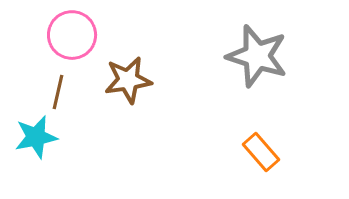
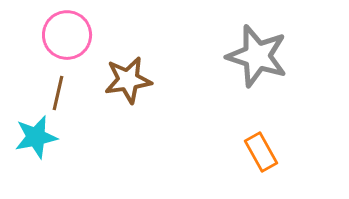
pink circle: moved 5 px left
brown line: moved 1 px down
orange rectangle: rotated 12 degrees clockwise
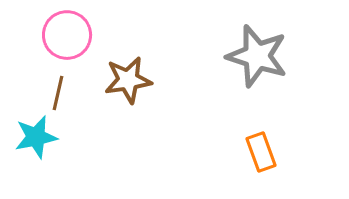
orange rectangle: rotated 9 degrees clockwise
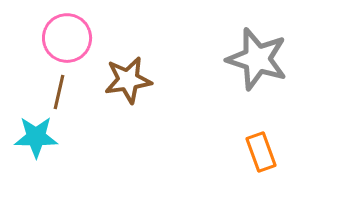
pink circle: moved 3 px down
gray star: moved 3 px down
brown line: moved 1 px right, 1 px up
cyan star: rotated 12 degrees clockwise
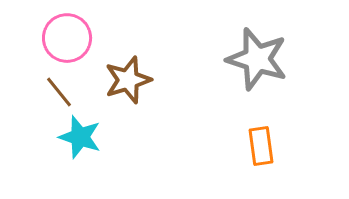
brown star: rotated 9 degrees counterclockwise
brown line: rotated 52 degrees counterclockwise
cyan star: moved 44 px right; rotated 18 degrees clockwise
orange rectangle: moved 6 px up; rotated 12 degrees clockwise
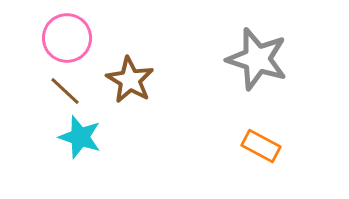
brown star: moved 2 px right; rotated 24 degrees counterclockwise
brown line: moved 6 px right, 1 px up; rotated 8 degrees counterclockwise
orange rectangle: rotated 54 degrees counterclockwise
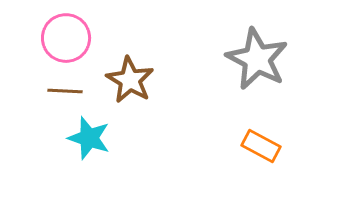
pink circle: moved 1 px left
gray star: rotated 10 degrees clockwise
brown line: rotated 40 degrees counterclockwise
cyan star: moved 9 px right, 1 px down
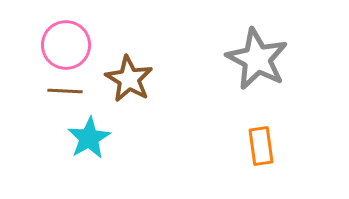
pink circle: moved 7 px down
brown star: moved 1 px left, 1 px up
cyan star: rotated 24 degrees clockwise
orange rectangle: rotated 54 degrees clockwise
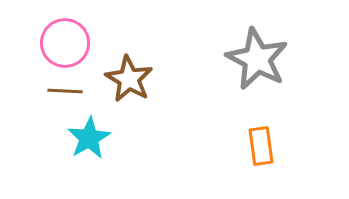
pink circle: moved 1 px left, 2 px up
